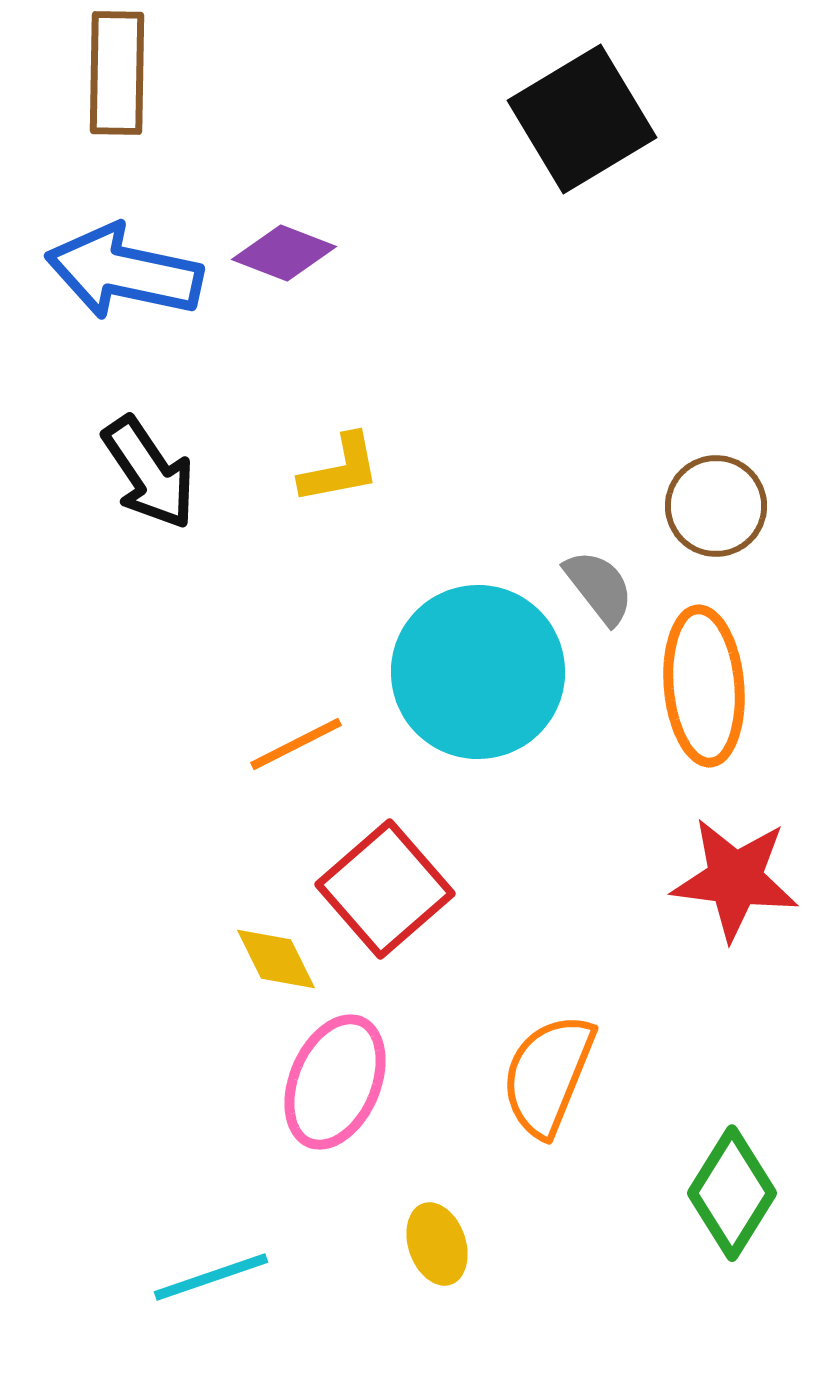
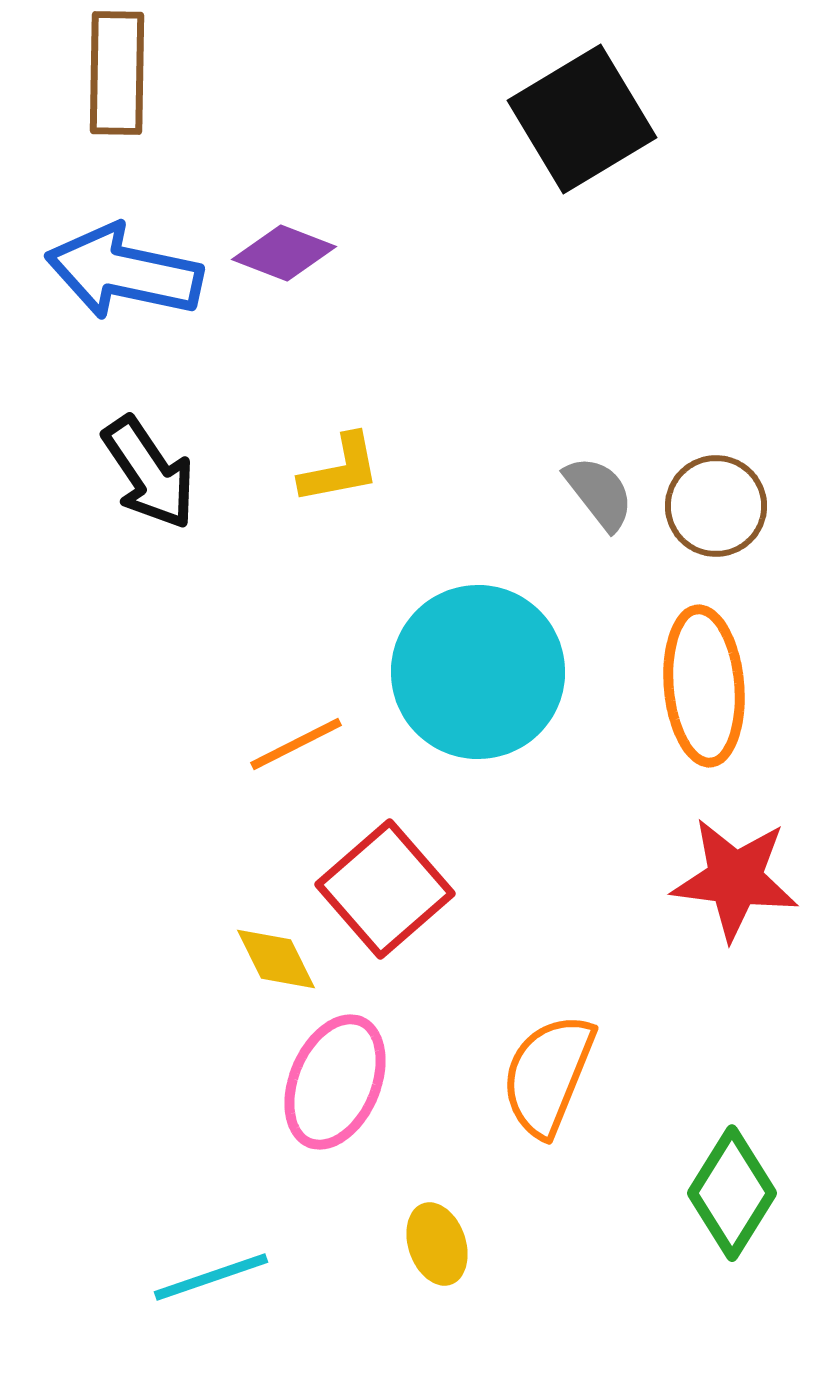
gray semicircle: moved 94 px up
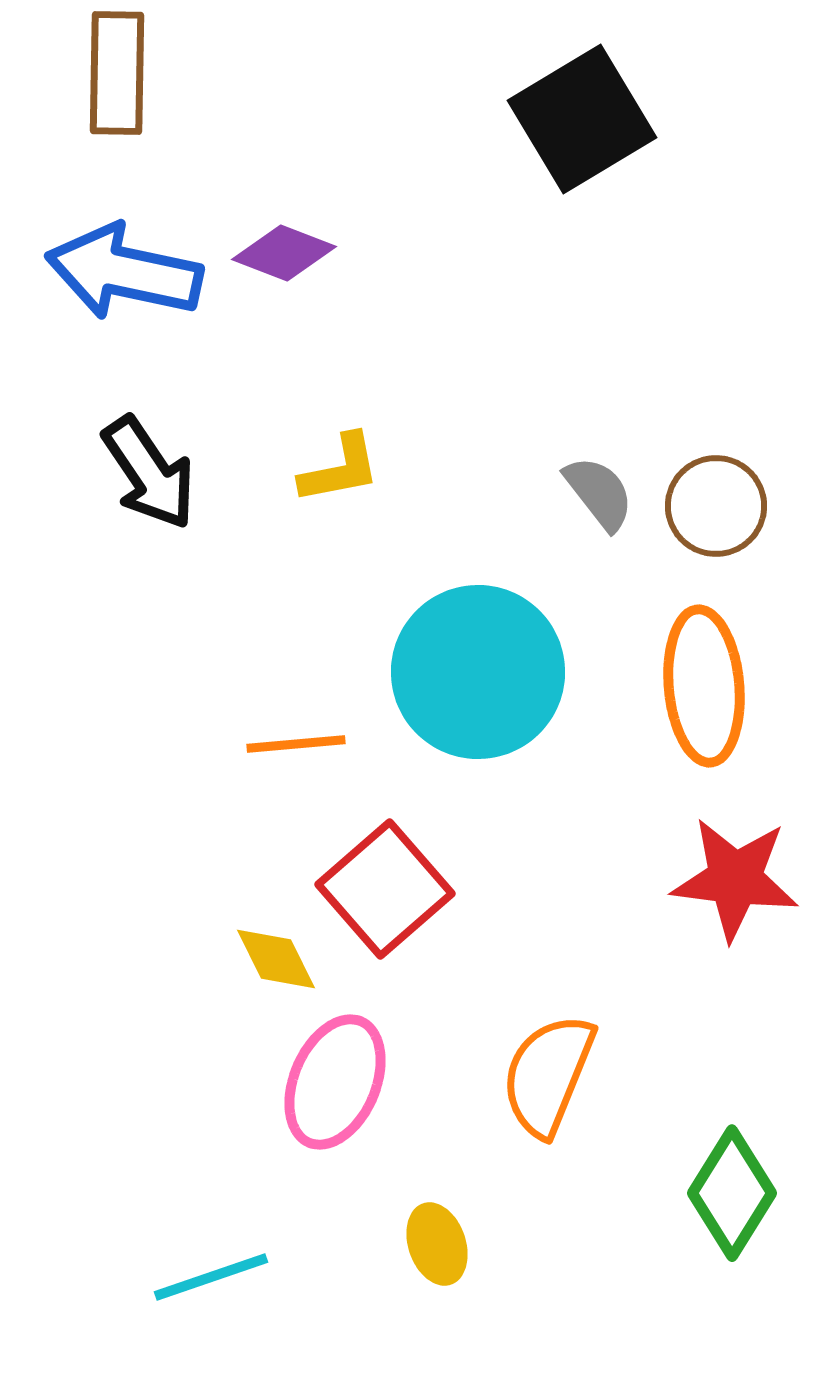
orange line: rotated 22 degrees clockwise
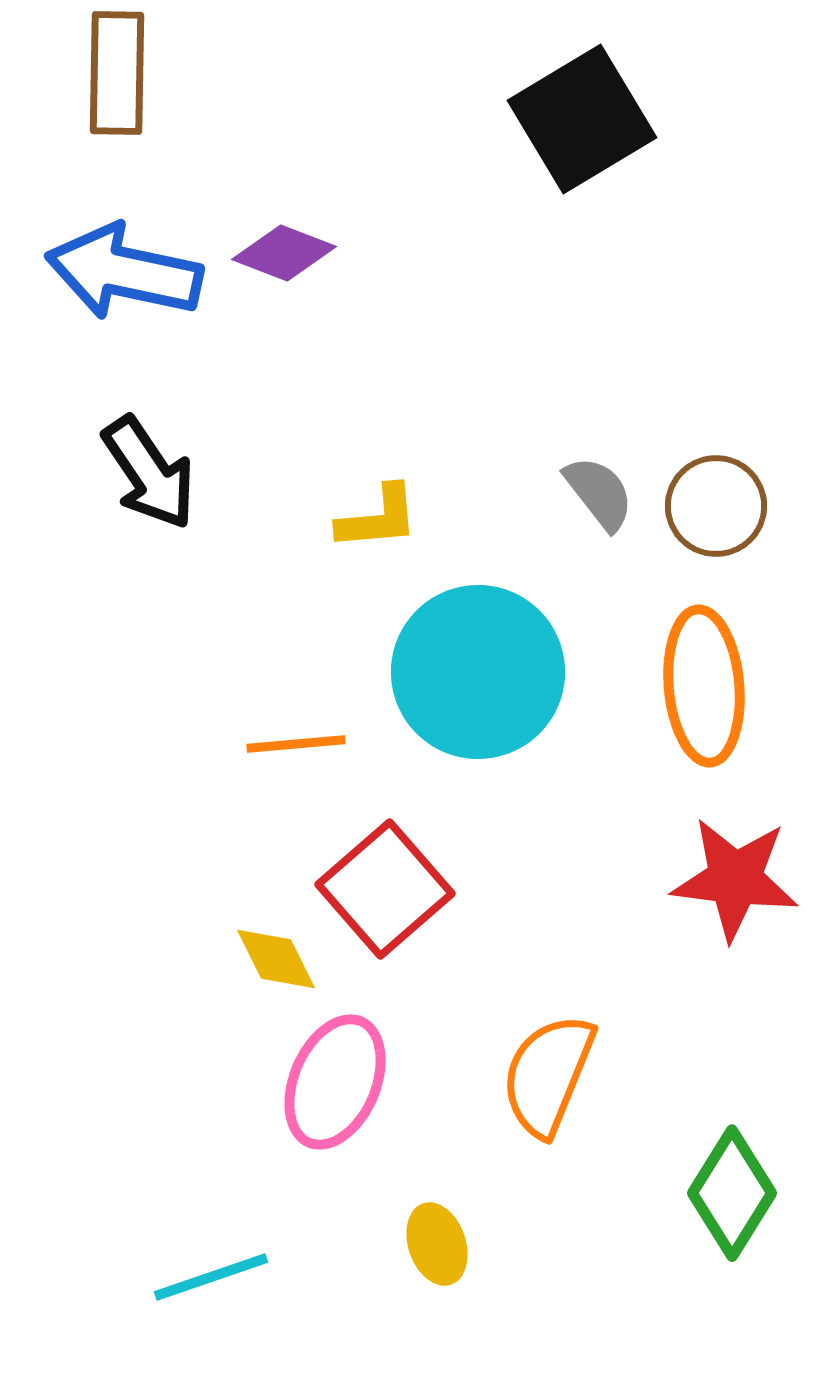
yellow L-shape: moved 38 px right, 49 px down; rotated 6 degrees clockwise
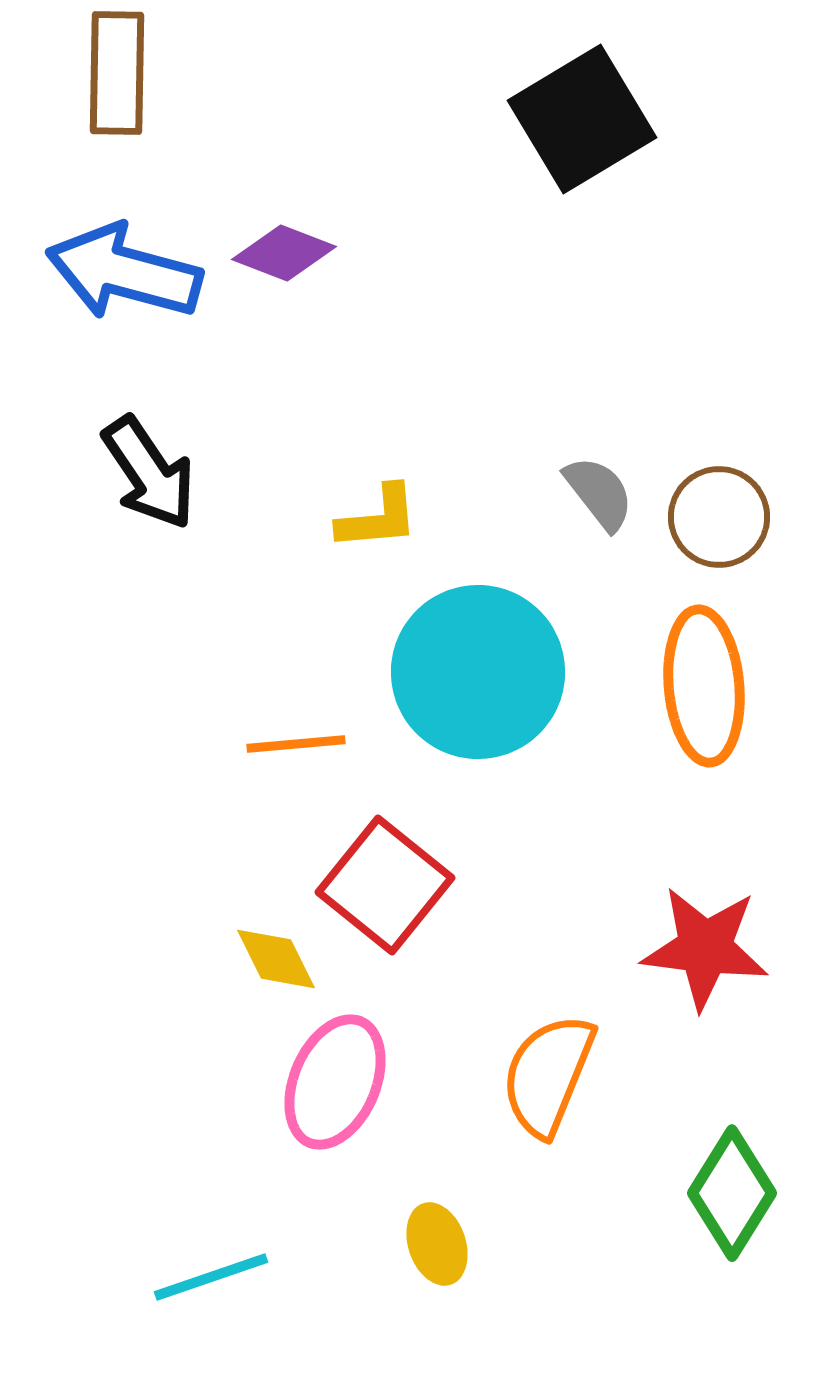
blue arrow: rotated 3 degrees clockwise
brown circle: moved 3 px right, 11 px down
red star: moved 30 px left, 69 px down
red square: moved 4 px up; rotated 10 degrees counterclockwise
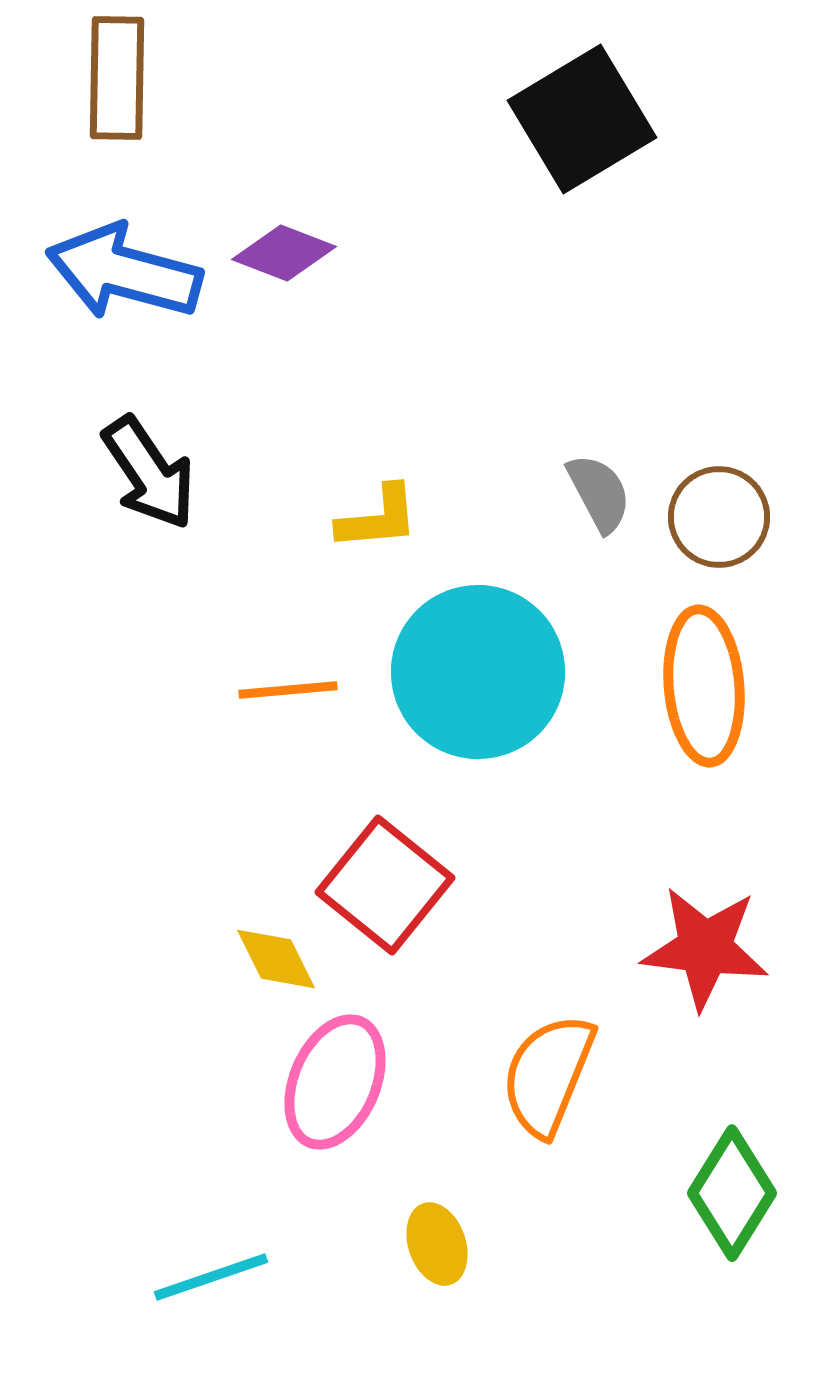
brown rectangle: moved 5 px down
gray semicircle: rotated 10 degrees clockwise
orange line: moved 8 px left, 54 px up
